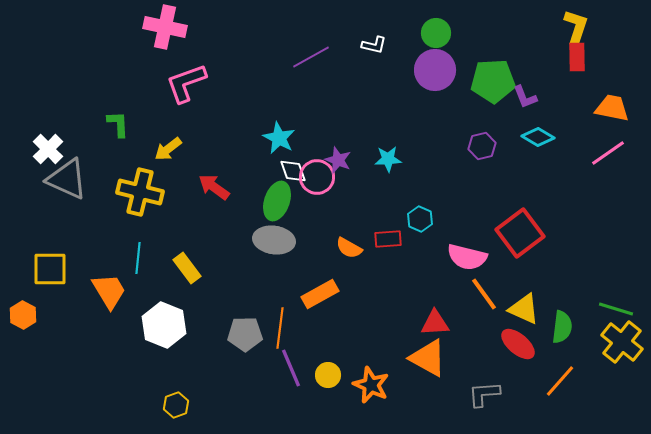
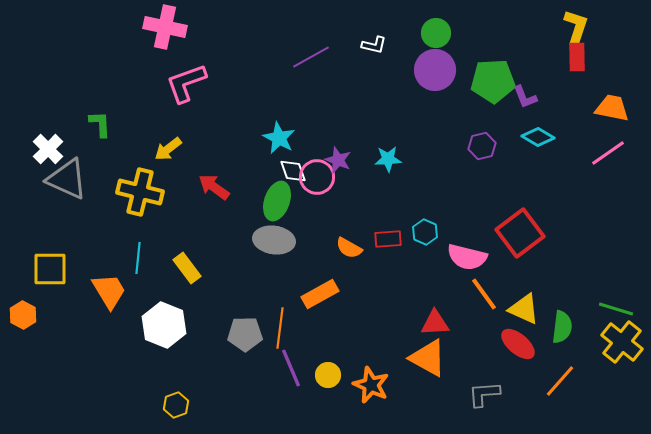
green L-shape at (118, 124): moved 18 px left
cyan hexagon at (420, 219): moved 5 px right, 13 px down
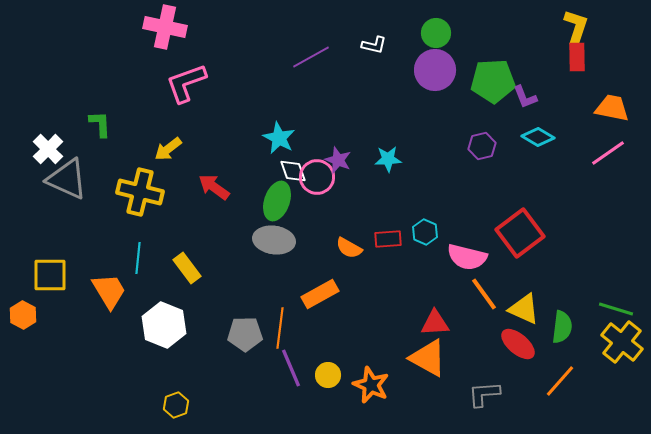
yellow square at (50, 269): moved 6 px down
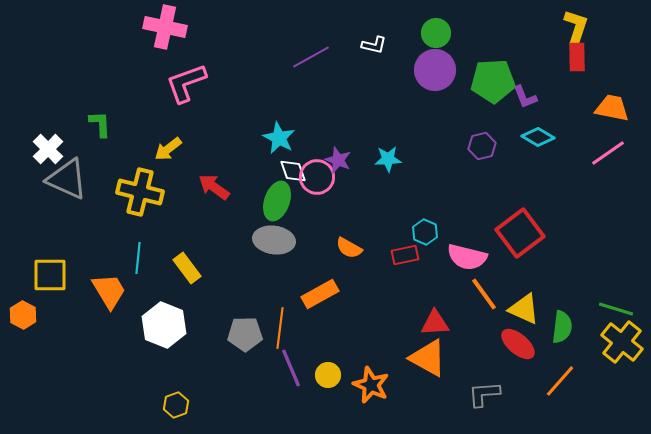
red rectangle at (388, 239): moved 17 px right, 16 px down; rotated 8 degrees counterclockwise
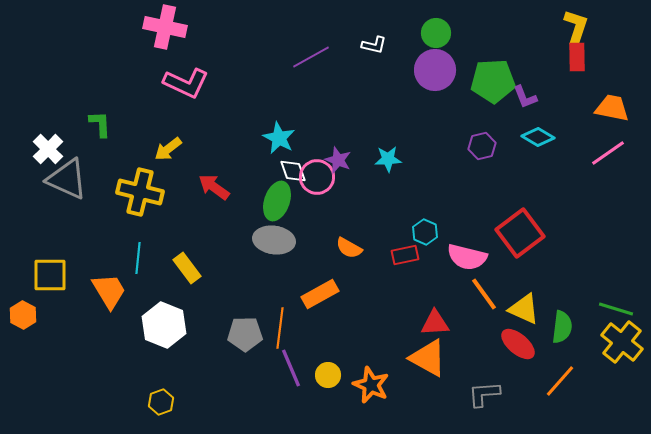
pink L-shape at (186, 83): rotated 135 degrees counterclockwise
yellow hexagon at (176, 405): moved 15 px left, 3 px up
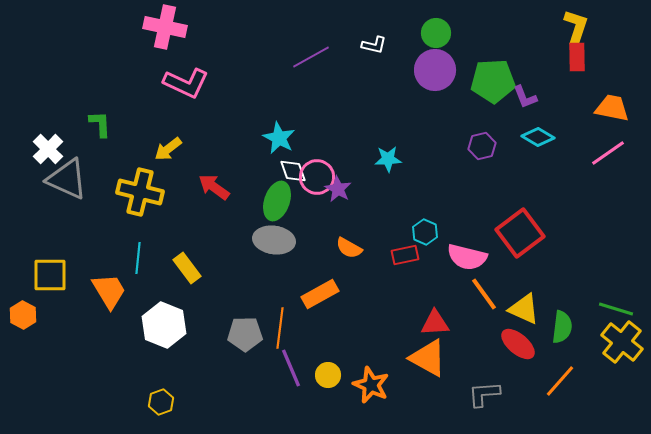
purple star at (338, 160): moved 29 px down; rotated 8 degrees clockwise
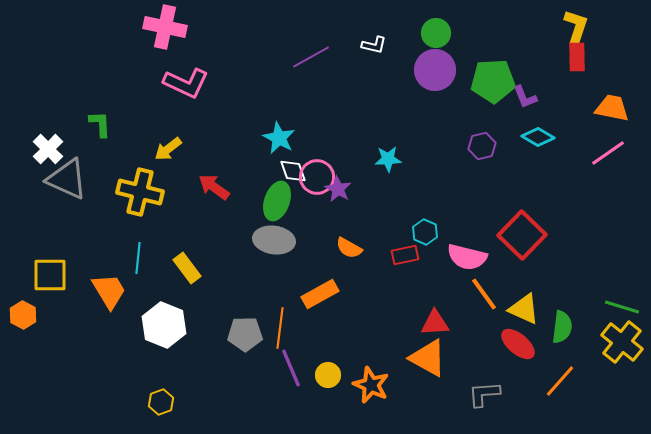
red square at (520, 233): moved 2 px right, 2 px down; rotated 9 degrees counterclockwise
green line at (616, 309): moved 6 px right, 2 px up
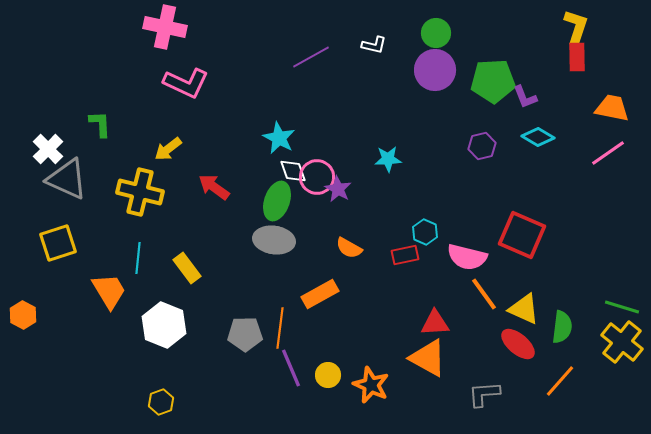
red square at (522, 235): rotated 21 degrees counterclockwise
yellow square at (50, 275): moved 8 px right, 32 px up; rotated 18 degrees counterclockwise
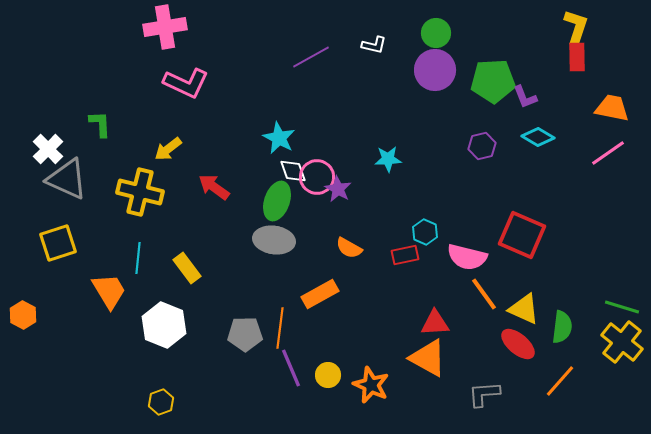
pink cross at (165, 27): rotated 21 degrees counterclockwise
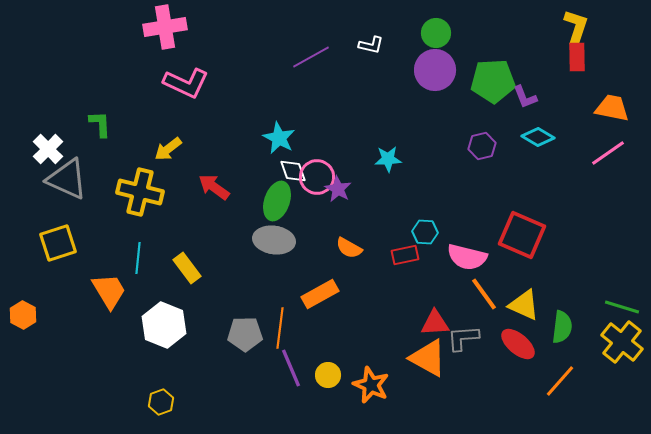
white L-shape at (374, 45): moved 3 px left
cyan hexagon at (425, 232): rotated 20 degrees counterclockwise
yellow triangle at (524, 309): moved 4 px up
gray L-shape at (484, 394): moved 21 px left, 56 px up
